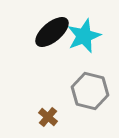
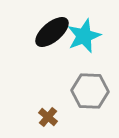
gray hexagon: rotated 12 degrees counterclockwise
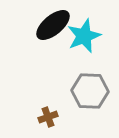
black ellipse: moved 1 px right, 7 px up
brown cross: rotated 30 degrees clockwise
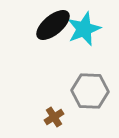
cyan star: moved 7 px up
brown cross: moved 6 px right; rotated 12 degrees counterclockwise
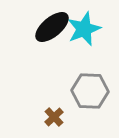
black ellipse: moved 1 px left, 2 px down
brown cross: rotated 12 degrees counterclockwise
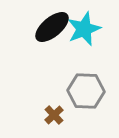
gray hexagon: moved 4 px left
brown cross: moved 2 px up
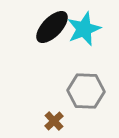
black ellipse: rotated 6 degrees counterclockwise
brown cross: moved 6 px down
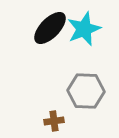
black ellipse: moved 2 px left, 1 px down
brown cross: rotated 36 degrees clockwise
